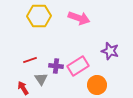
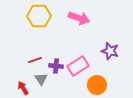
red line: moved 5 px right
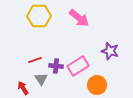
pink arrow: rotated 20 degrees clockwise
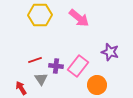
yellow hexagon: moved 1 px right, 1 px up
purple star: moved 1 px down
pink rectangle: rotated 20 degrees counterclockwise
red arrow: moved 2 px left
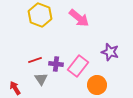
yellow hexagon: rotated 20 degrees clockwise
purple cross: moved 2 px up
red arrow: moved 6 px left
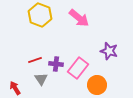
purple star: moved 1 px left, 1 px up
pink rectangle: moved 2 px down
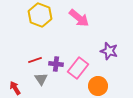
orange circle: moved 1 px right, 1 px down
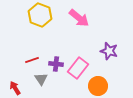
red line: moved 3 px left
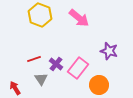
red line: moved 2 px right, 1 px up
purple cross: rotated 32 degrees clockwise
orange circle: moved 1 px right, 1 px up
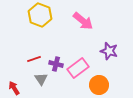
pink arrow: moved 4 px right, 3 px down
purple cross: rotated 24 degrees counterclockwise
pink rectangle: rotated 15 degrees clockwise
red arrow: moved 1 px left
